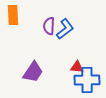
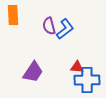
purple semicircle: rotated 18 degrees counterclockwise
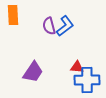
blue L-shape: moved 3 px up
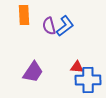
orange rectangle: moved 11 px right
blue cross: moved 1 px right
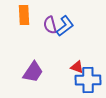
purple semicircle: moved 1 px right, 1 px up
red triangle: rotated 16 degrees clockwise
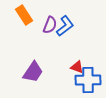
orange rectangle: rotated 30 degrees counterclockwise
purple semicircle: rotated 144 degrees counterclockwise
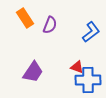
orange rectangle: moved 1 px right, 3 px down
blue L-shape: moved 26 px right, 6 px down
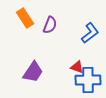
blue L-shape: moved 1 px left, 1 px down
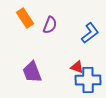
purple trapezoid: moved 1 px left; rotated 125 degrees clockwise
